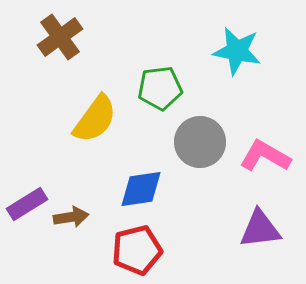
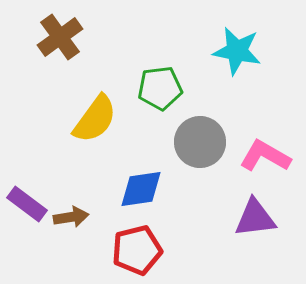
purple rectangle: rotated 69 degrees clockwise
purple triangle: moved 5 px left, 11 px up
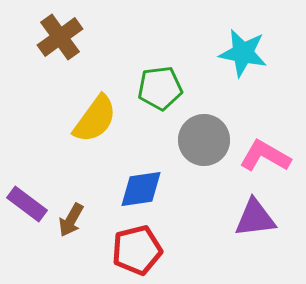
cyan star: moved 6 px right, 2 px down
gray circle: moved 4 px right, 2 px up
brown arrow: moved 3 px down; rotated 128 degrees clockwise
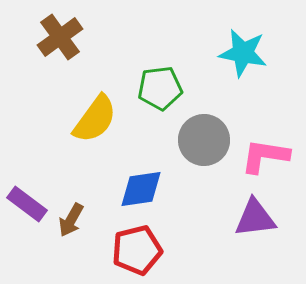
pink L-shape: rotated 21 degrees counterclockwise
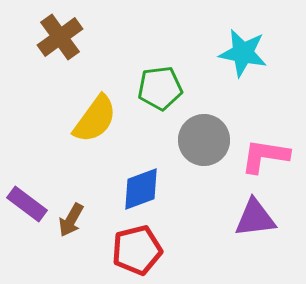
blue diamond: rotated 12 degrees counterclockwise
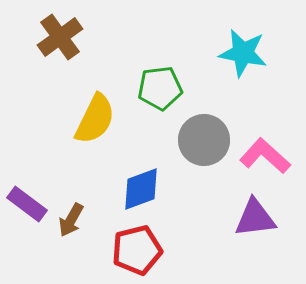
yellow semicircle: rotated 10 degrees counterclockwise
pink L-shape: rotated 33 degrees clockwise
